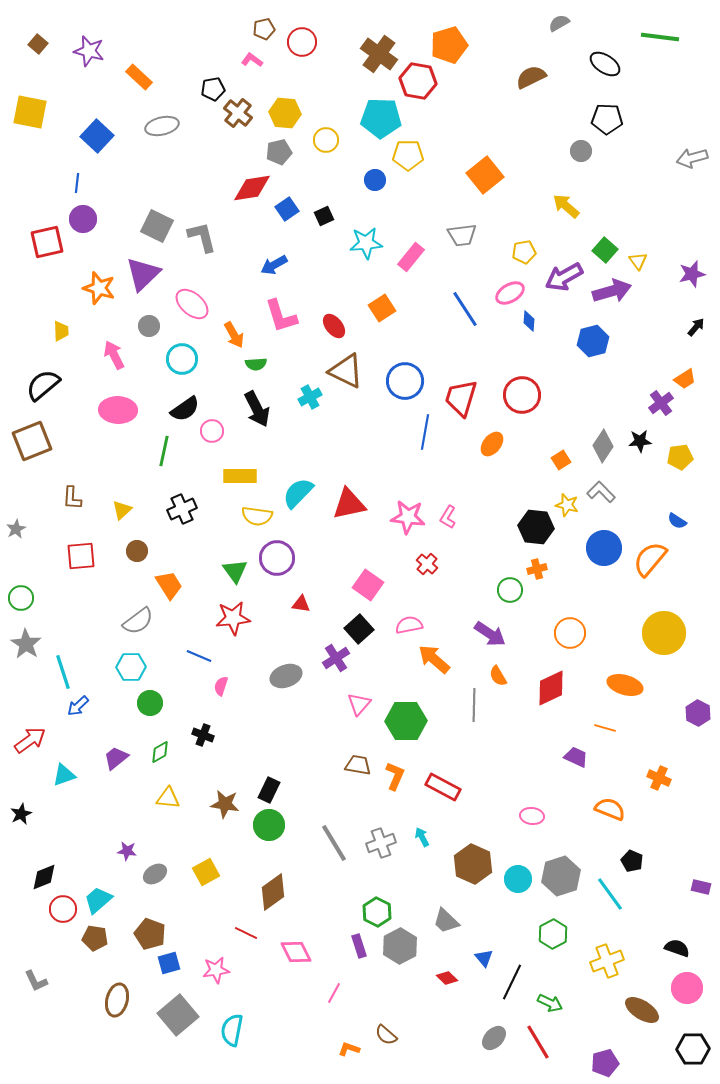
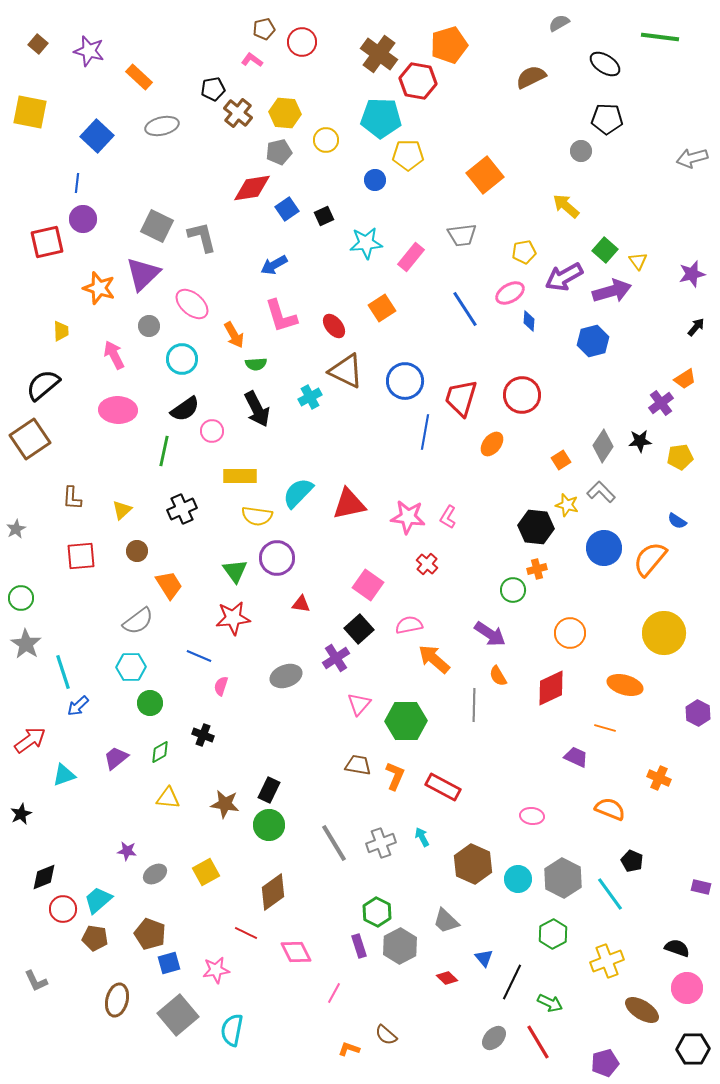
brown square at (32, 441): moved 2 px left, 2 px up; rotated 12 degrees counterclockwise
green circle at (510, 590): moved 3 px right
gray hexagon at (561, 876): moved 2 px right, 2 px down; rotated 15 degrees counterclockwise
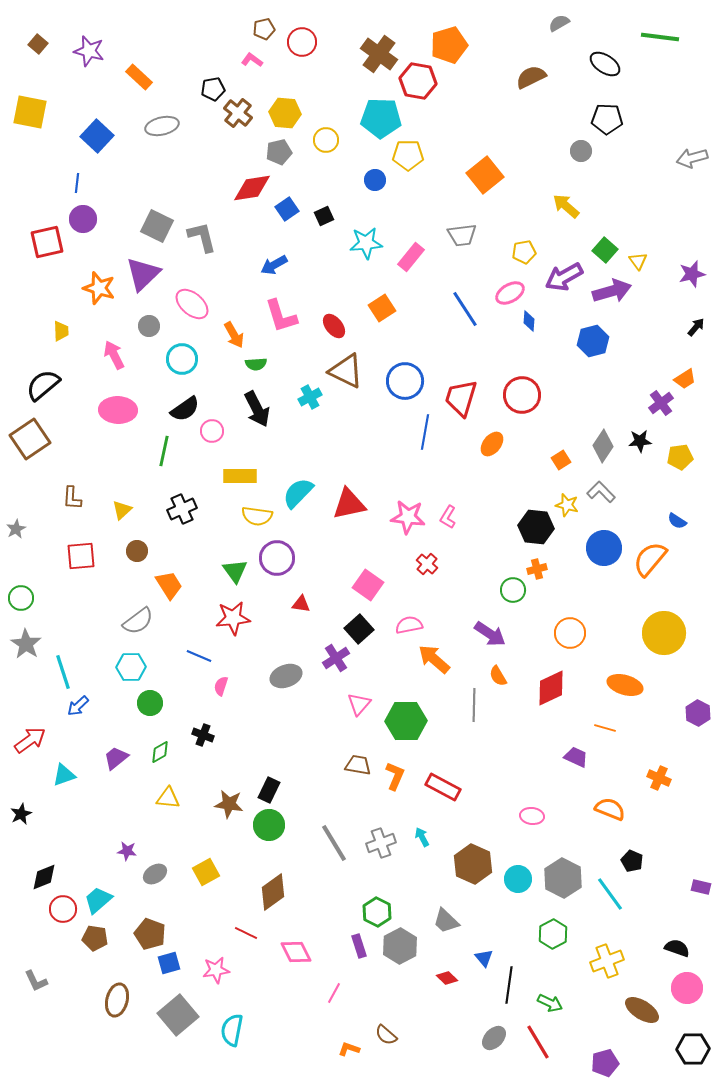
brown star at (225, 804): moved 4 px right
black line at (512, 982): moved 3 px left, 3 px down; rotated 18 degrees counterclockwise
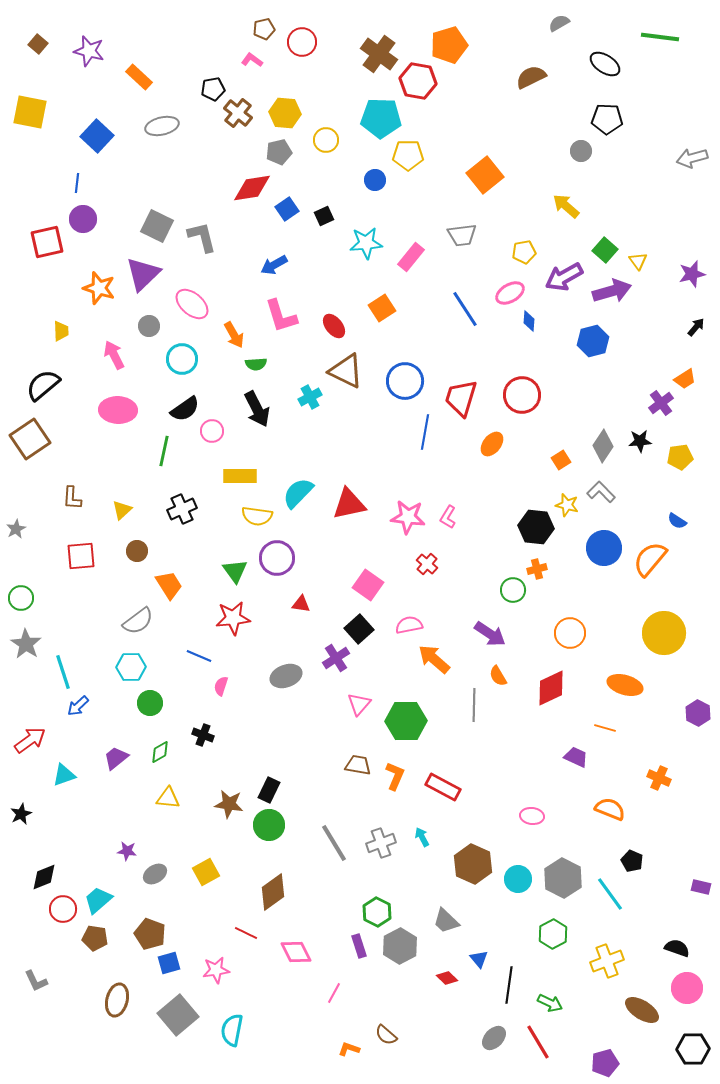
blue triangle at (484, 958): moved 5 px left, 1 px down
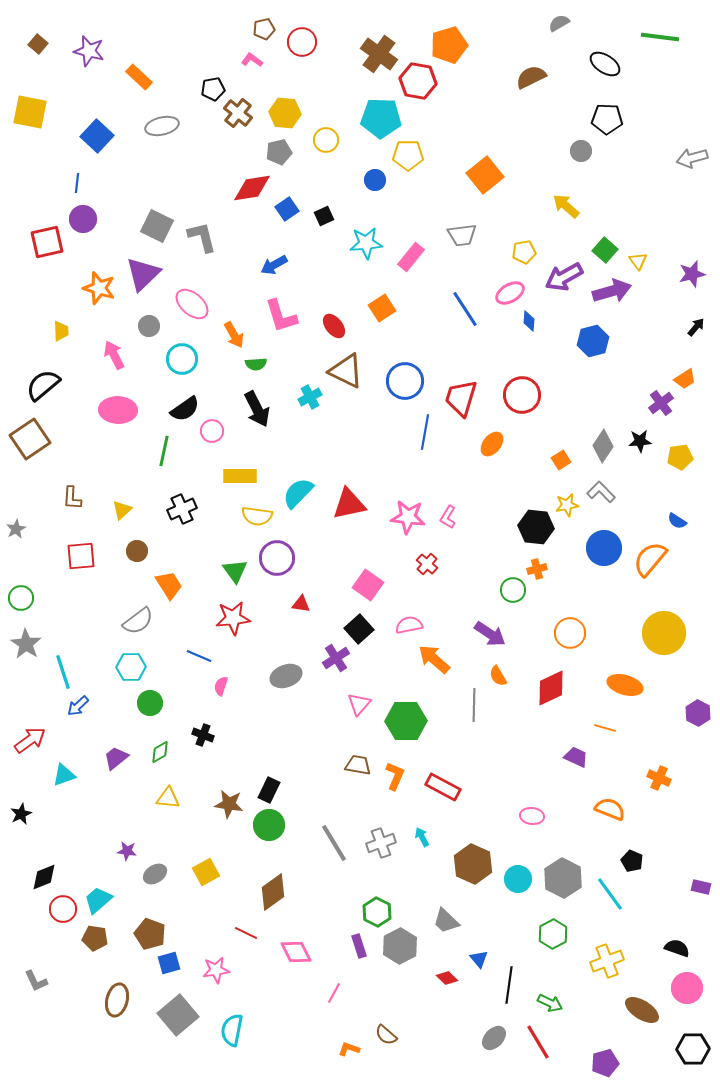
yellow star at (567, 505): rotated 25 degrees counterclockwise
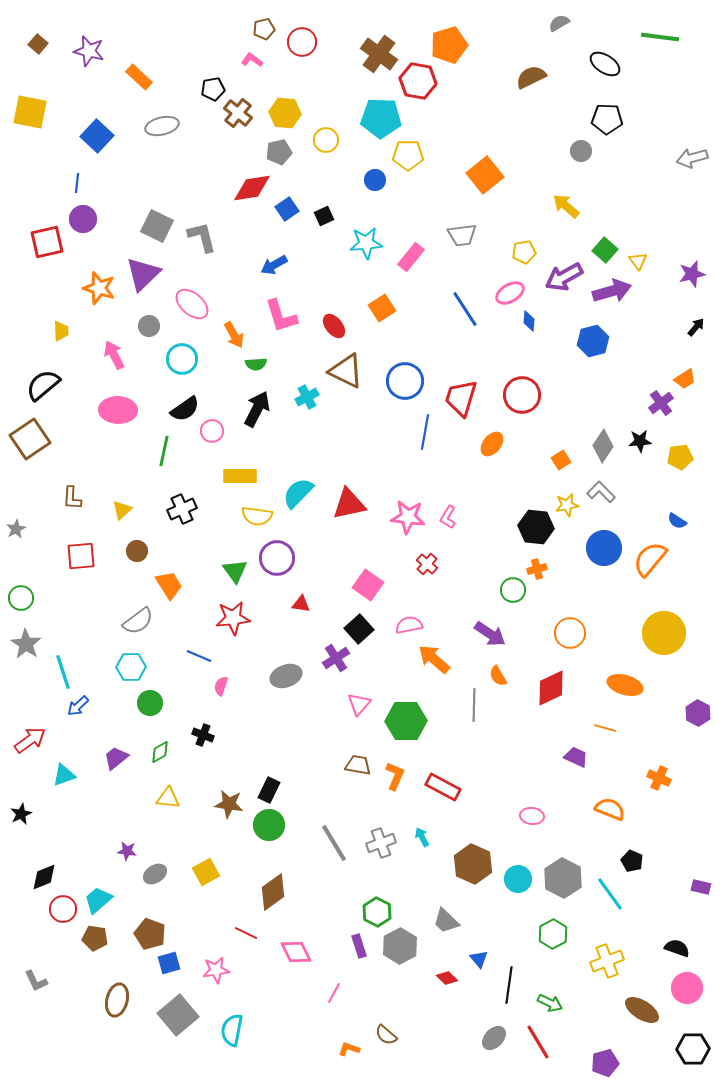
cyan cross at (310, 397): moved 3 px left
black arrow at (257, 409): rotated 126 degrees counterclockwise
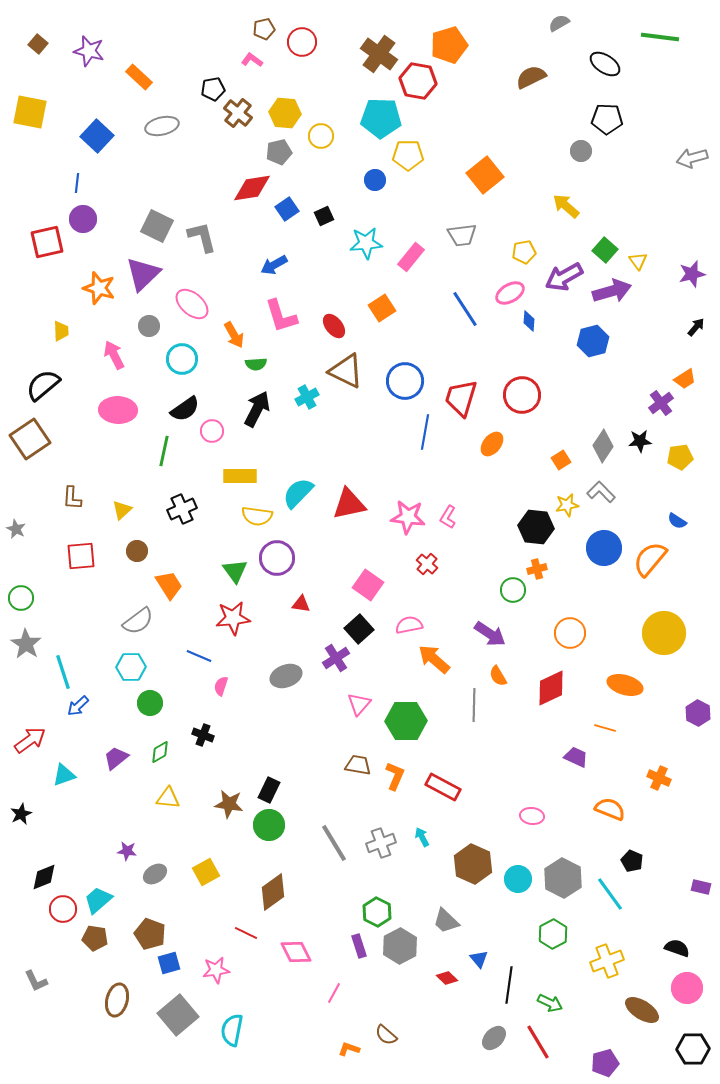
yellow circle at (326, 140): moved 5 px left, 4 px up
gray star at (16, 529): rotated 18 degrees counterclockwise
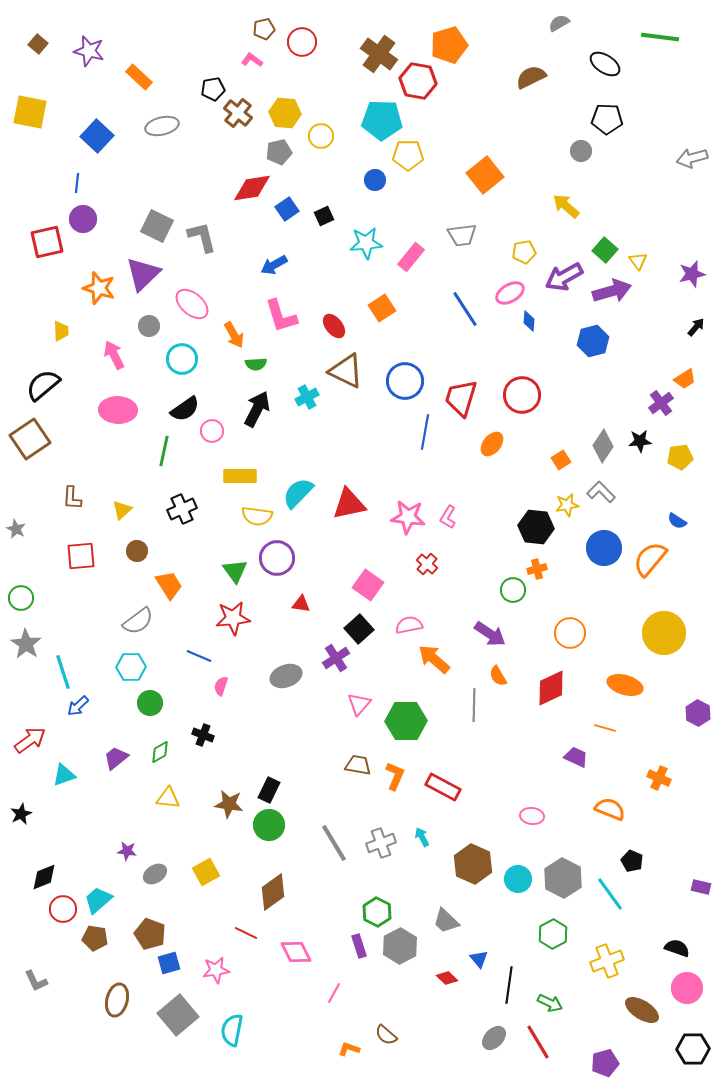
cyan pentagon at (381, 118): moved 1 px right, 2 px down
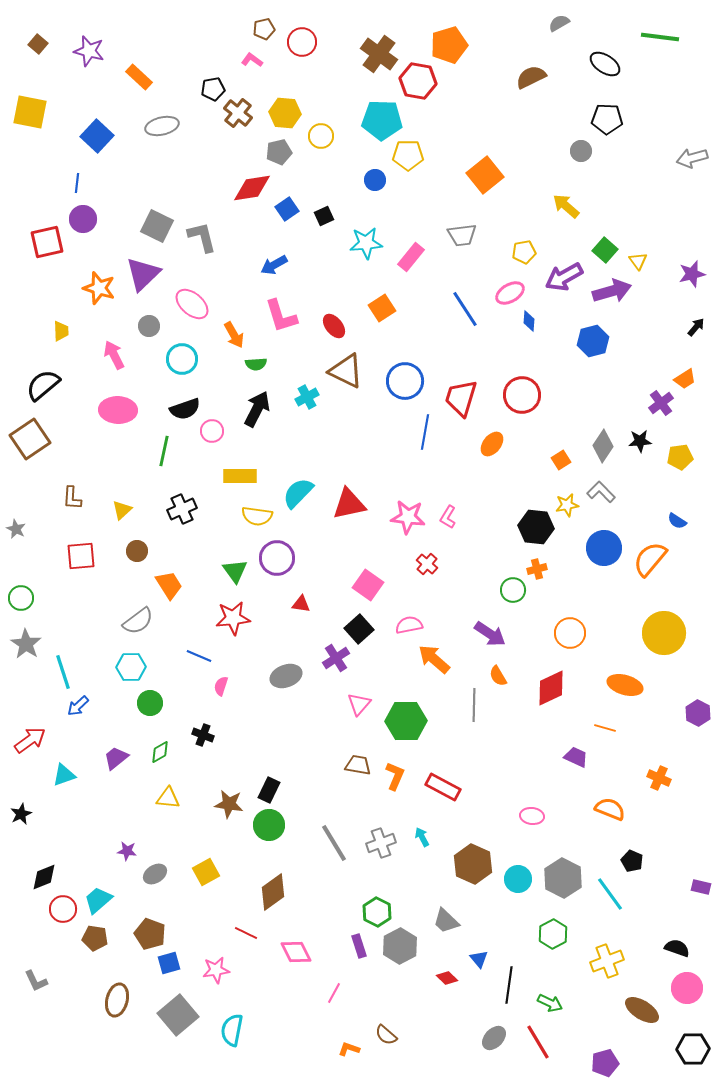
black semicircle at (185, 409): rotated 16 degrees clockwise
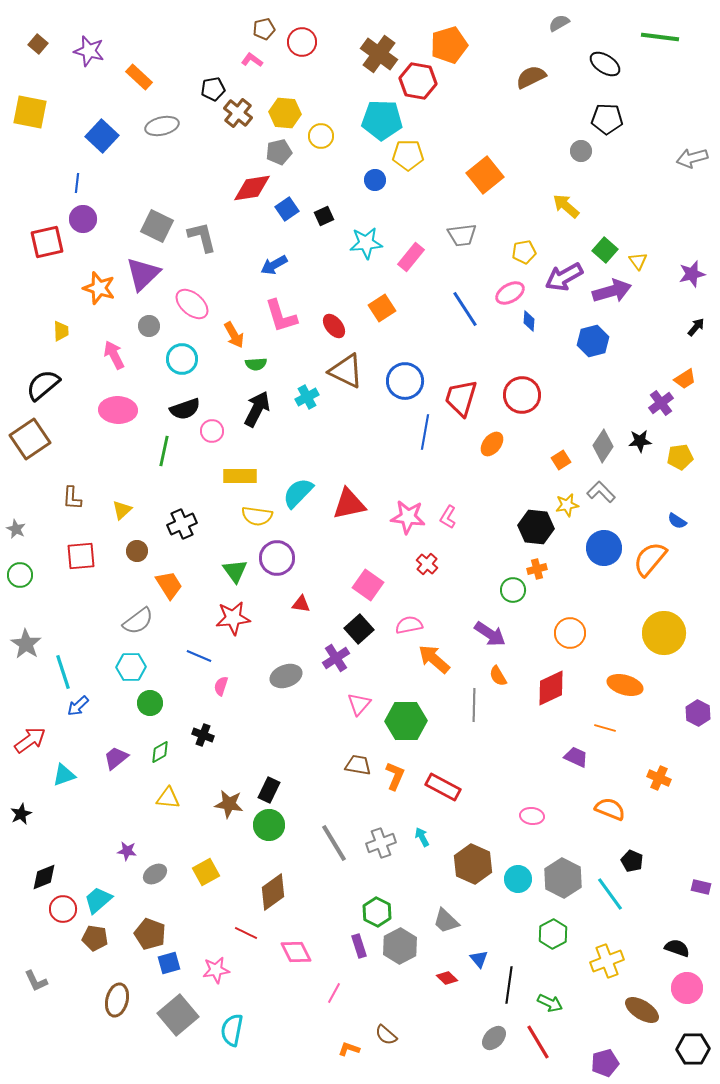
blue square at (97, 136): moved 5 px right
black cross at (182, 509): moved 15 px down
green circle at (21, 598): moved 1 px left, 23 px up
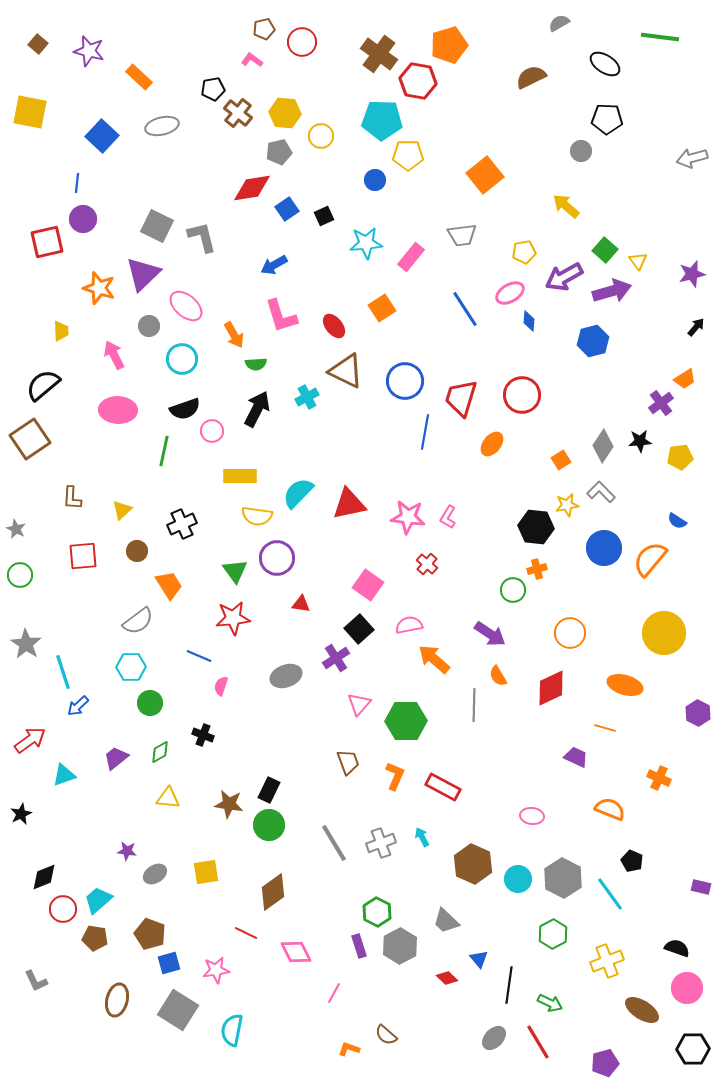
pink ellipse at (192, 304): moved 6 px left, 2 px down
red square at (81, 556): moved 2 px right
brown trapezoid at (358, 765): moved 10 px left, 3 px up; rotated 60 degrees clockwise
yellow square at (206, 872): rotated 20 degrees clockwise
gray square at (178, 1015): moved 5 px up; rotated 18 degrees counterclockwise
